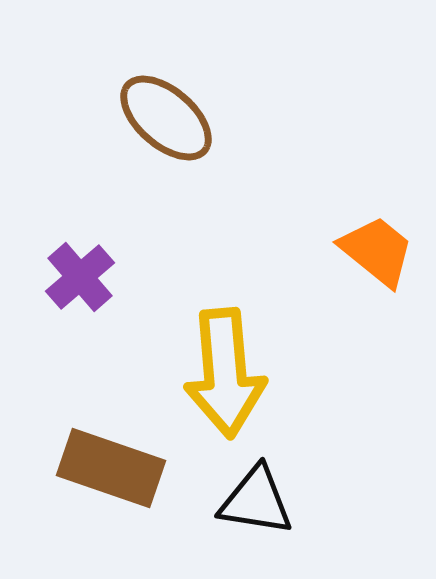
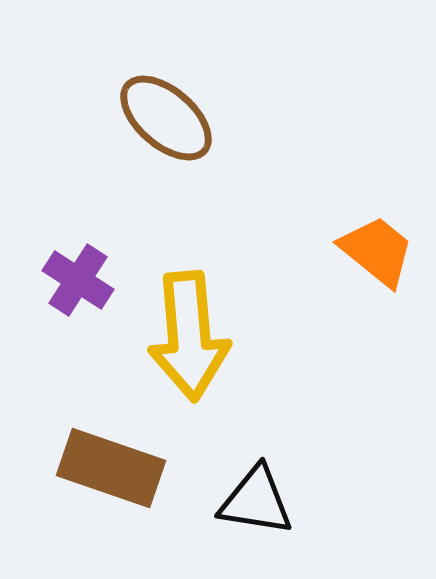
purple cross: moved 2 px left, 3 px down; rotated 16 degrees counterclockwise
yellow arrow: moved 36 px left, 37 px up
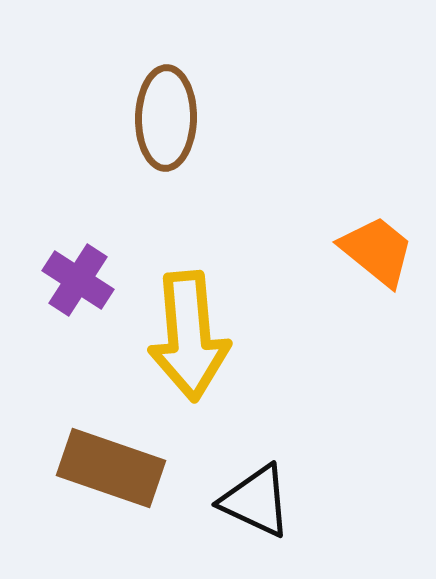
brown ellipse: rotated 50 degrees clockwise
black triangle: rotated 16 degrees clockwise
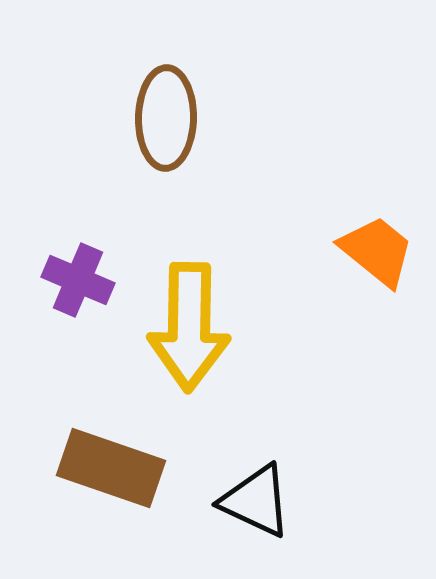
purple cross: rotated 10 degrees counterclockwise
yellow arrow: moved 9 px up; rotated 6 degrees clockwise
